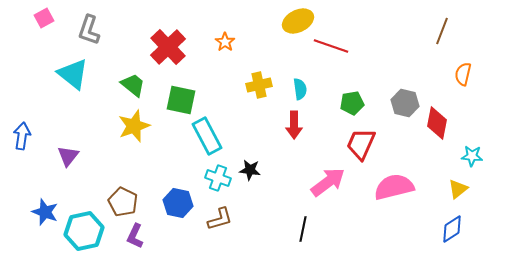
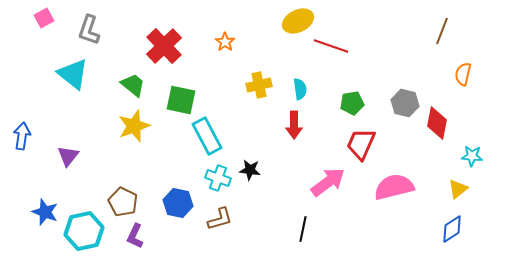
red cross: moved 4 px left, 1 px up
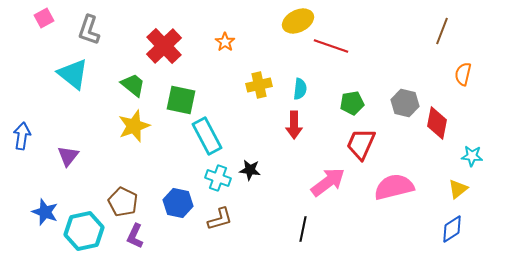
cyan semicircle: rotated 15 degrees clockwise
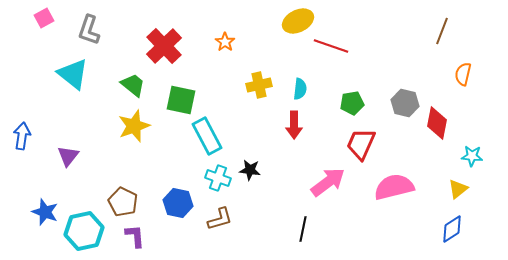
purple L-shape: rotated 150 degrees clockwise
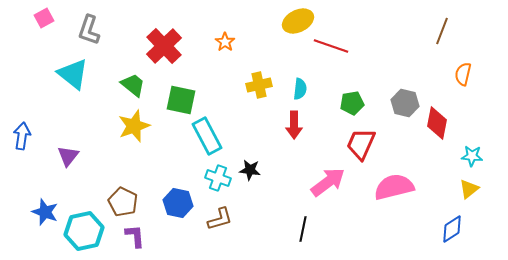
yellow triangle: moved 11 px right
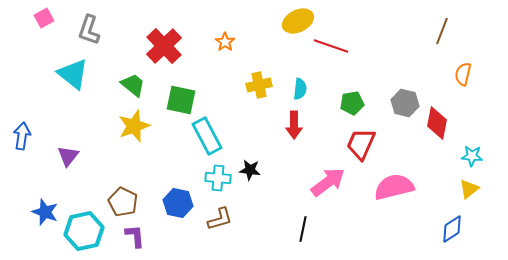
cyan cross: rotated 15 degrees counterclockwise
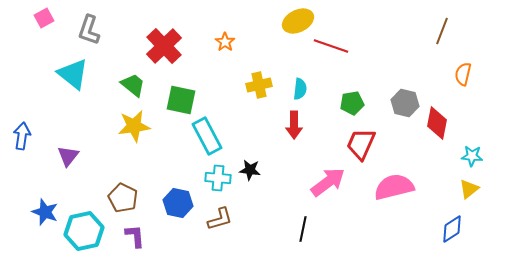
yellow star: rotated 12 degrees clockwise
brown pentagon: moved 4 px up
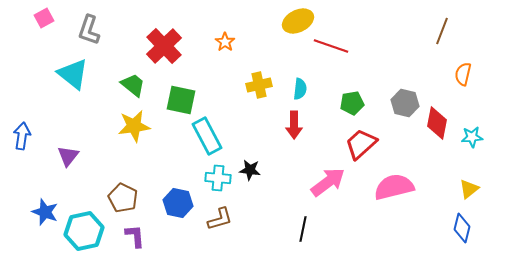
red trapezoid: rotated 24 degrees clockwise
cyan star: moved 19 px up; rotated 10 degrees counterclockwise
blue diamond: moved 10 px right, 1 px up; rotated 44 degrees counterclockwise
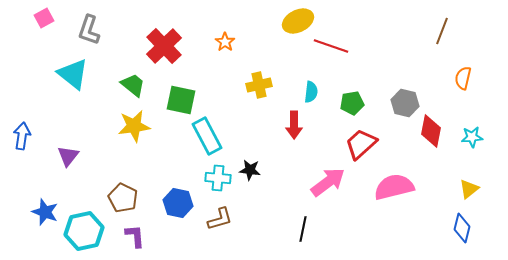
orange semicircle: moved 4 px down
cyan semicircle: moved 11 px right, 3 px down
red diamond: moved 6 px left, 8 px down
